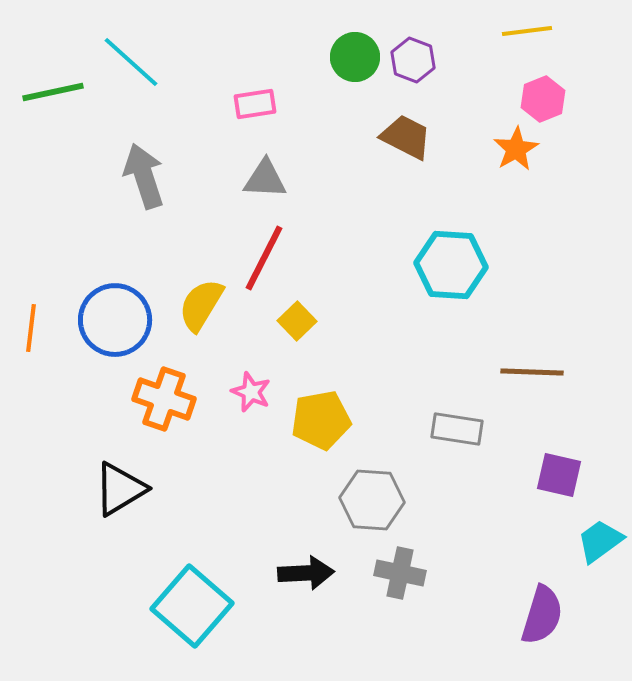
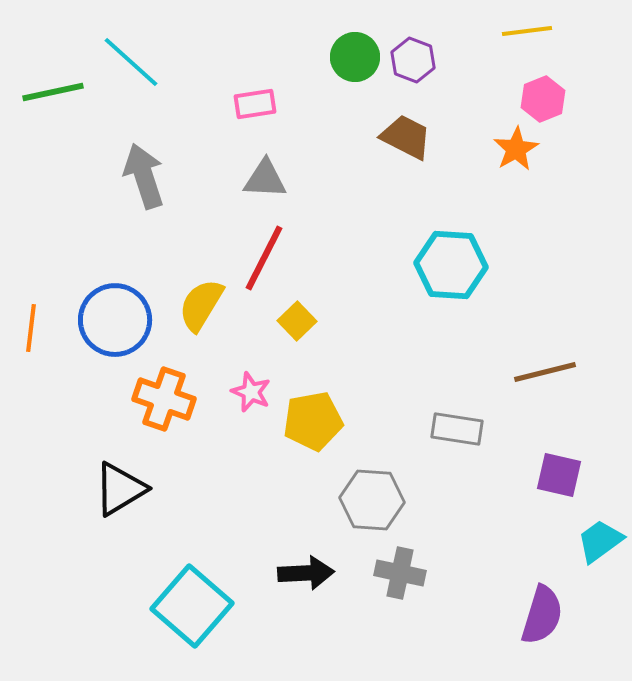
brown line: moved 13 px right; rotated 16 degrees counterclockwise
yellow pentagon: moved 8 px left, 1 px down
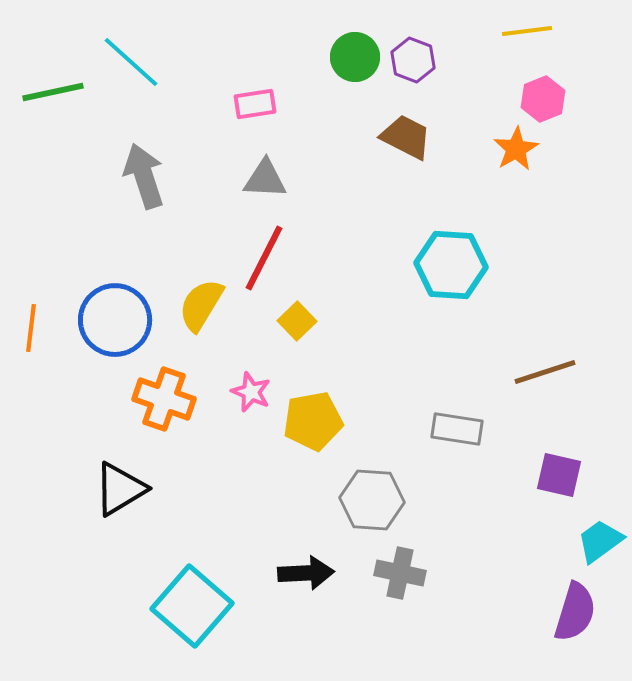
brown line: rotated 4 degrees counterclockwise
purple semicircle: moved 33 px right, 3 px up
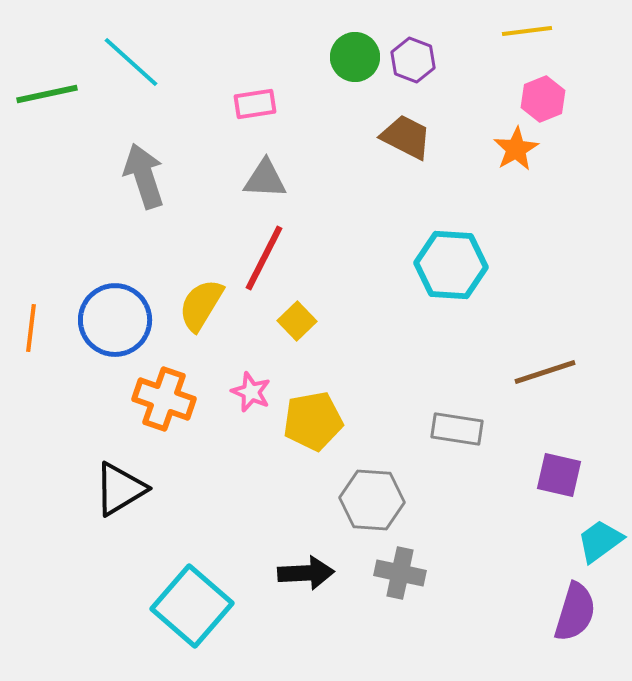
green line: moved 6 px left, 2 px down
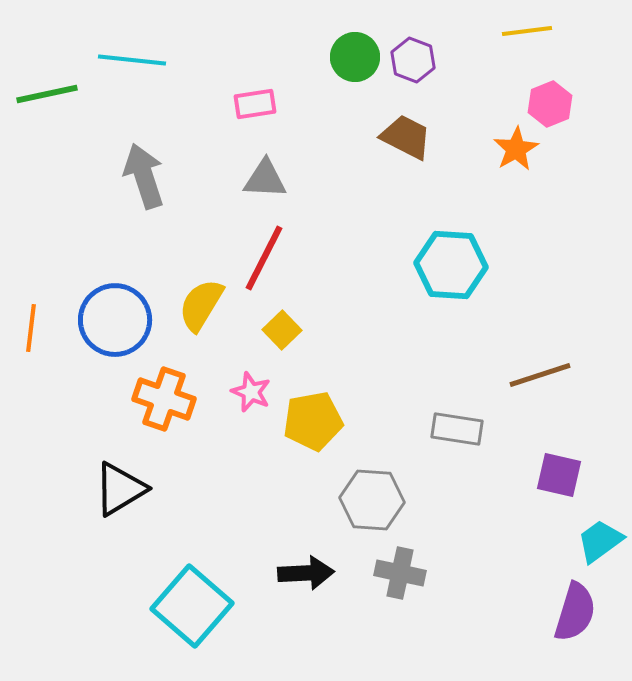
cyan line: moved 1 px right, 2 px up; rotated 36 degrees counterclockwise
pink hexagon: moved 7 px right, 5 px down
yellow square: moved 15 px left, 9 px down
brown line: moved 5 px left, 3 px down
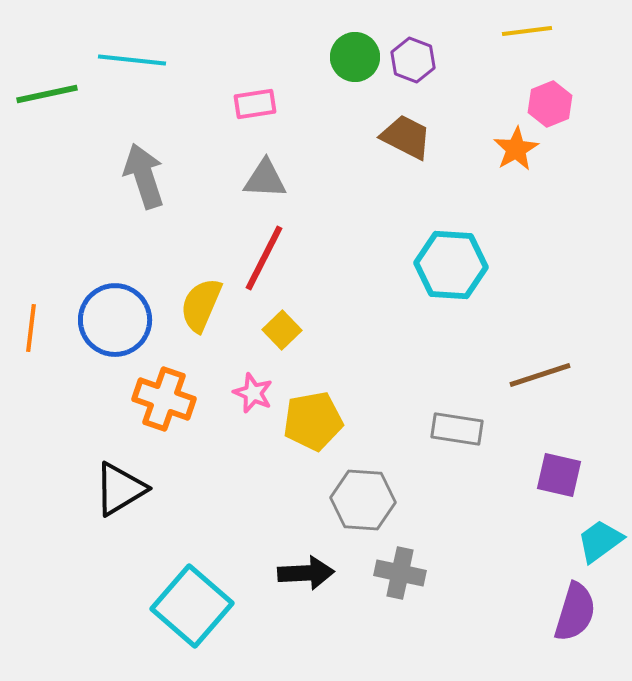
yellow semicircle: rotated 8 degrees counterclockwise
pink star: moved 2 px right, 1 px down
gray hexagon: moved 9 px left
